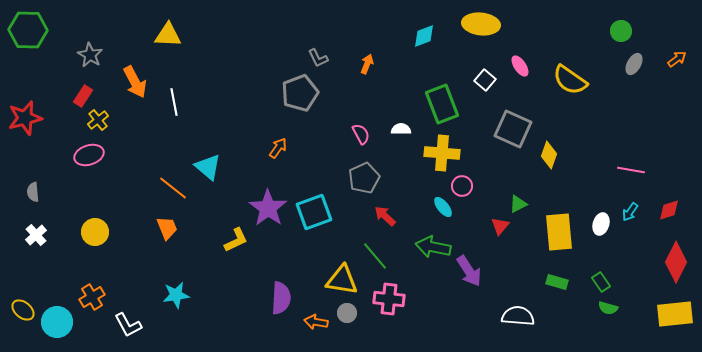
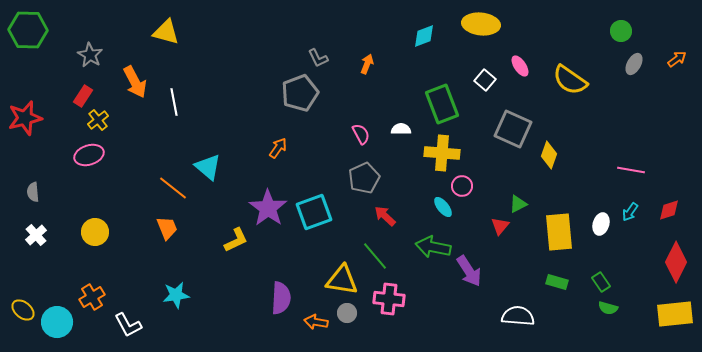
yellow triangle at (168, 35): moved 2 px left, 3 px up; rotated 12 degrees clockwise
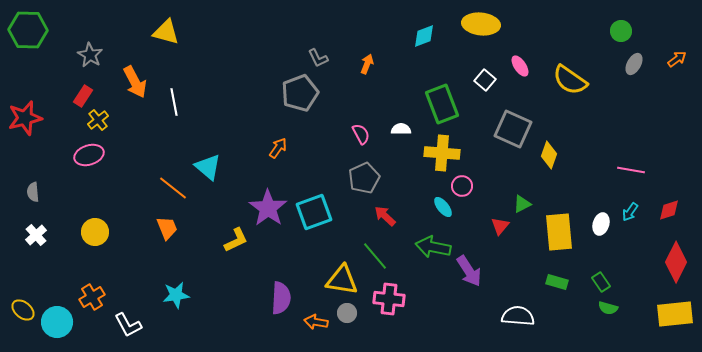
green triangle at (518, 204): moved 4 px right
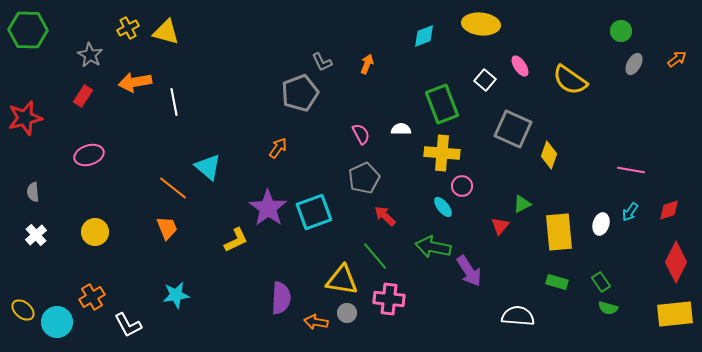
gray L-shape at (318, 58): moved 4 px right, 4 px down
orange arrow at (135, 82): rotated 108 degrees clockwise
yellow cross at (98, 120): moved 30 px right, 92 px up; rotated 10 degrees clockwise
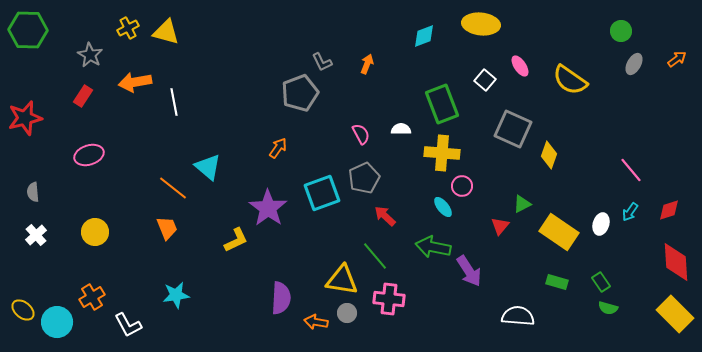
pink line at (631, 170): rotated 40 degrees clockwise
cyan square at (314, 212): moved 8 px right, 19 px up
yellow rectangle at (559, 232): rotated 51 degrees counterclockwise
red diamond at (676, 262): rotated 30 degrees counterclockwise
yellow rectangle at (675, 314): rotated 51 degrees clockwise
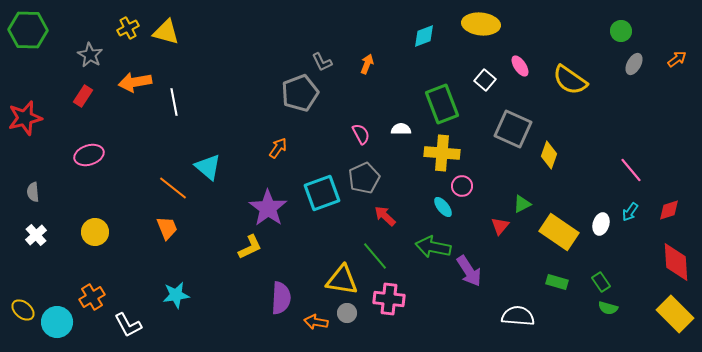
yellow L-shape at (236, 240): moved 14 px right, 7 px down
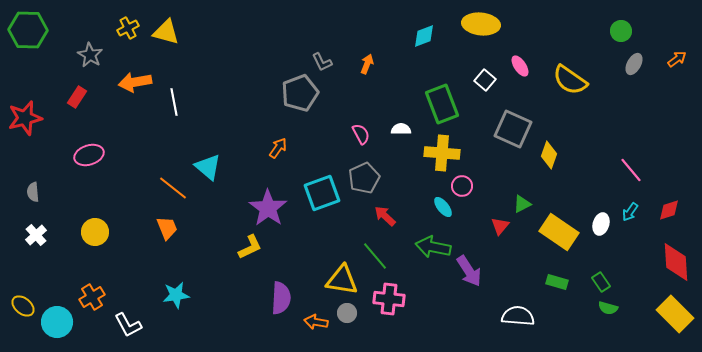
red rectangle at (83, 96): moved 6 px left, 1 px down
yellow ellipse at (23, 310): moved 4 px up
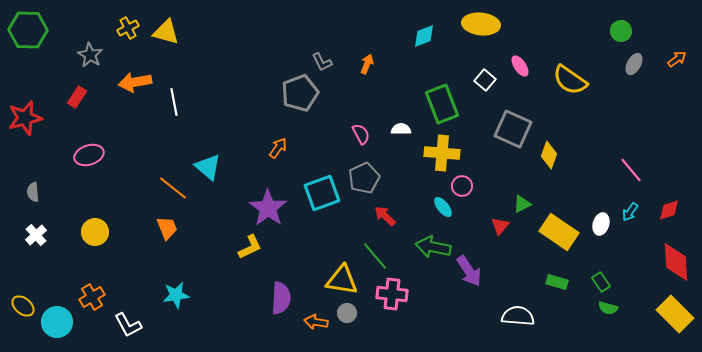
pink cross at (389, 299): moved 3 px right, 5 px up
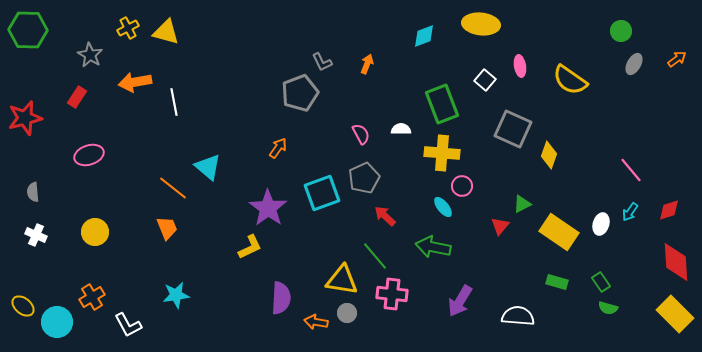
pink ellipse at (520, 66): rotated 25 degrees clockwise
white cross at (36, 235): rotated 25 degrees counterclockwise
purple arrow at (469, 271): moved 9 px left, 30 px down; rotated 64 degrees clockwise
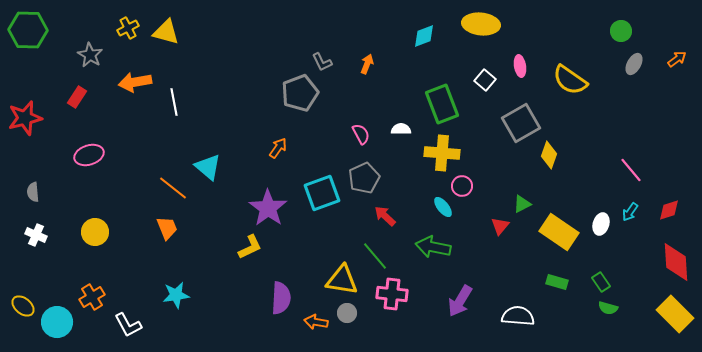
gray square at (513, 129): moved 8 px right, 6 px up; rotated 36 degrees clockwise
